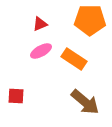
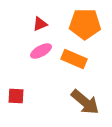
orange pentagon: moved 5 px left, 4 px down
orange rectangle: rotated 10 degrees counterclockwise
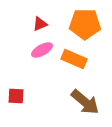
pink ellipse: moved 1 px right, 1 px up
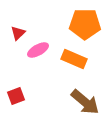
red triangle: moved 22 px left, 9 px down; rotated 21 degrees counterclockwise
pink ellipse: moved 4 px left
red square: rotated 24 degrees counterclockwise
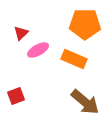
red triangle: moved 3 px right
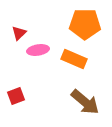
red triangle: moved 2 px left
pink ellipse: rotated 20 degrees clockwise
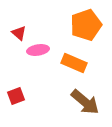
orange pentagon: moved 1 px right, 1 px down; rotated 20 degrees counterclockwise
red triangle: rotated 35 degrees counterclockwise
orange rectangle: moved 4 px down
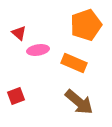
brown arrow: moved 6 px left
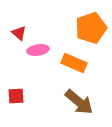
orange pentagon: moved 5 px right, 3 px down
red square: rotated 18 degrees clockwise
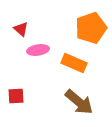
red triangle: moved 2 px right, 4 px up
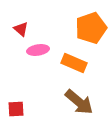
red square: moved 13 px down
